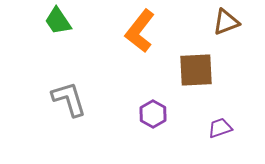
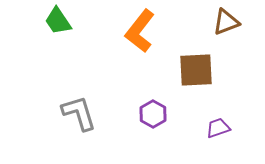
gray L-shape: moved 10 px right, 14 px down
purple trapezoid: moved 2 px left
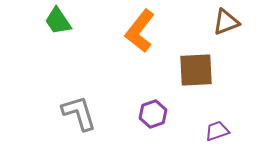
purple hexagon: rotated 12 degrees clockwise
purple trapezoid: moved 1 px left, 3 px down
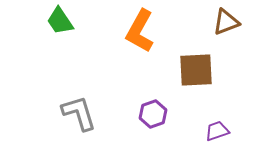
green trapezoid: moved 2 px right
orange L-shape: rotated 9 degrees counterclockwise
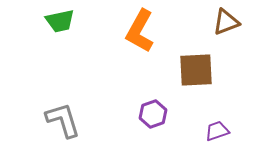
green trapezoid: rotated 68 degrees counterclockwise
gray L-shape: moved 16 px left, 7 px down
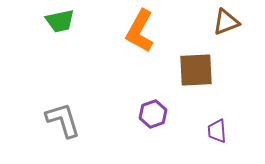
purple trapezoid: rotated 75 degrees counterclockwise
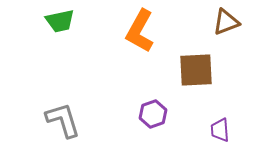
purple trapezoid: moved 3 px right, 1 px up
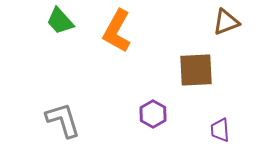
green trapezoid: rotated 60 degrees clockwise
orange L-shape: moved 23 px left
purple hexagon: rotated 12 degrees counterclockwise
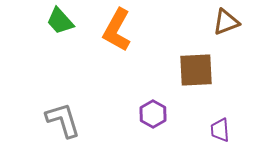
orange L-shape: moved 1 px up
